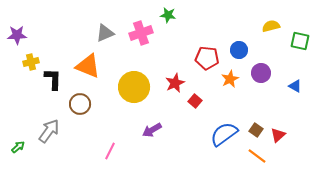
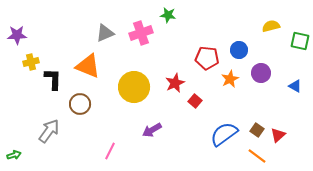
brown square: moved 1 px right
green arrow: moved 4 px left, 8 px down; rotated 24 degrees clockwise
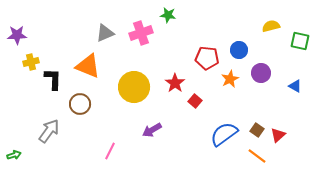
red star: rotated 12 degrees counterclockwise
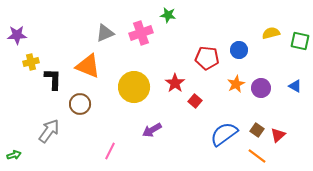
yellow semicircle: moved 7 px down
purple circle: moved 15 px down
orange star: moved 6 px right, 5 px down
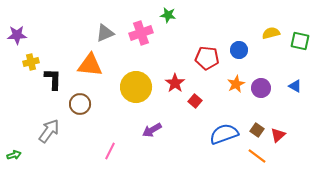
orange triangle: moved 2 px right, 1 px up; rotated 16 degrees counterclockwise
yellow circle: moved 2 px right
blue semicircle: rotated 16 degrees clockwise
